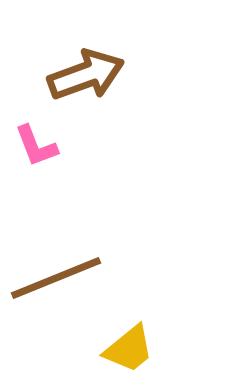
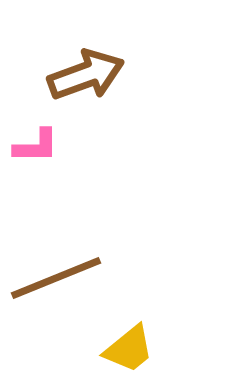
pink L-shape: rotated 69 degrees counterclockwise
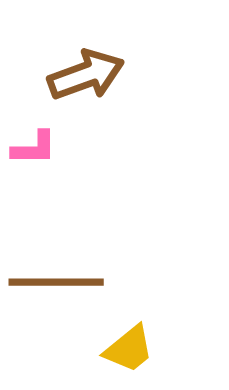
pink L-shape: moved 2 px left, 2 px down
brown line: moved 4 px down; rotated 22 degrees clockwise
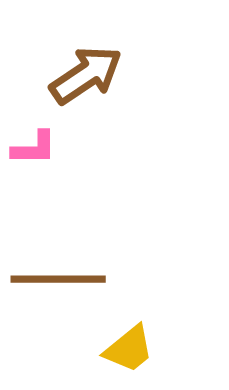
brown arrow: rotated 14 degrees counterclockwise
brown line: moved 2 px right, 3 px up
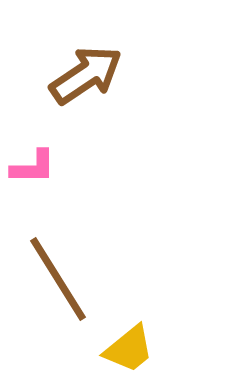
pink L-shape: moved 1 px left, 19 px down
brown line: rotated 58 degrees clockwise
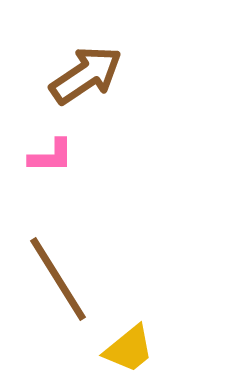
pink L-shape: moved 18 px right, 11 px up
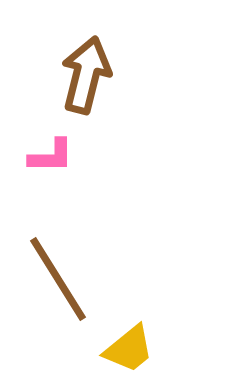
brown arrow: rotated 42 degrees counterclockwise
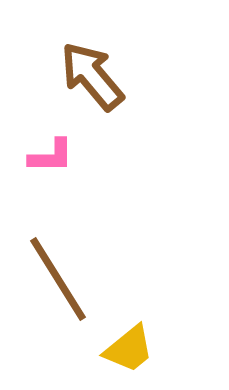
brown arrow: moved 6 px right, 1 px down; rotated 54 degrees counterclockwise
